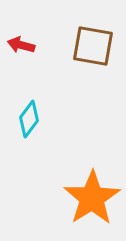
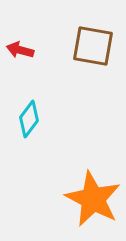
red arrow: moved 1 px left, 5 px down
orange star: moved 1 px right, 1 px down; rotated 12 degrees counterclockwise
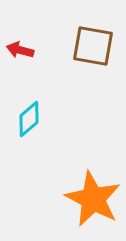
cyan diamond: rotated 12 degrees clockwise
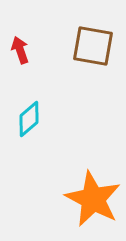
red arrow: rotated 56 degrees clockwise
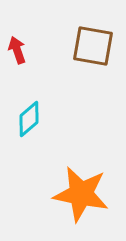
red arrow: moved 3 px left
orange star: moved 12 px left, 5 px up; rotated 16 degrees counterclockwise
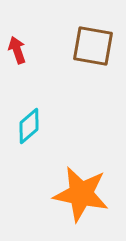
cyan diamond: moved 7 px down
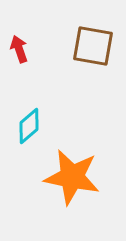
red arrow: moved 2 px right, 1 px up
orange star: moved 9 px left, 17 px up
